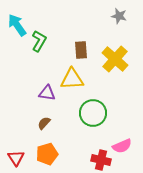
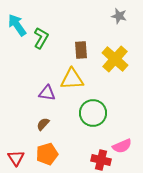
green L-shape: moved 2 px right, 3 px up
brown semicircle: moved 1 px left, 1 px down
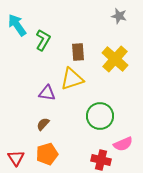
green L-shape: moved 2 px right, 2 px down
brown rectangle: moved 3 px left, 2 px down
yellow triangle: rotated 15 degrees counterclockwise
green circle: moved 7 px right, 3 px down
pink semicircle: moved 1 px right, 2 px up
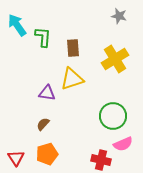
green L-shape: moved 3 px up; rotated 25 degrees counterclockwise
brown rectangle: moved 5 px left, 4 px up
yellow cross: rotated 16 degrees clockwise
green circle: moved 13 px right
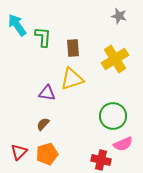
red triangle: moved 3 px right, 6 px up; rotated 18 degrees clockwise
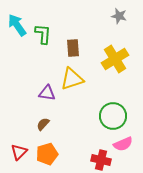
green L-shape: moved 3 px up
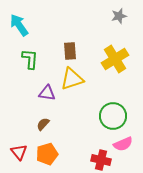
gray star: rotated 28 degrees counterclockwise
cyan arrow: moved 2 px right
green L-shape: moved 13 px left, 25 px down
brown rectangle: moved 3 px left, 3 px down
red triangle: rotated 24 degrees counterclockwise
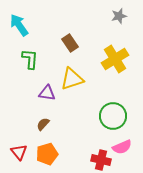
brown rectangle: moved 8 px up; rotated 30 degrees counterclockwise
pink semicircle: moved 1 px left, 3 px down
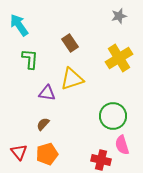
yellow cross: moved 4 px right, 1 px up
pink semicircle: moved 2 px up; rotated 96 degrees clockwise
